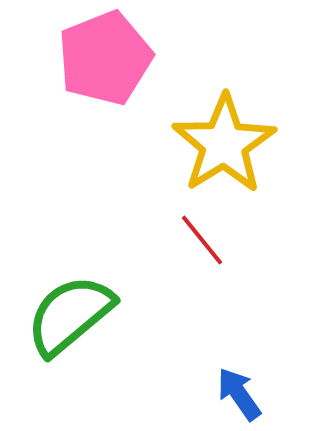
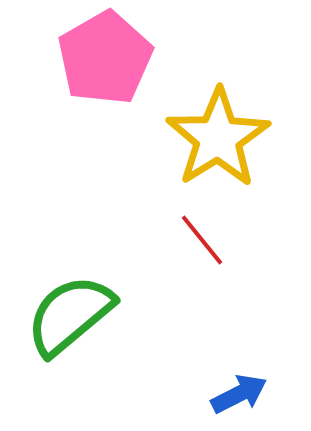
pink pentagon: rotated 8 degrees counterclockwise
yellow star: moved 6 px left, 6 px up
blue arrow: rotated 98 degrees clockwise
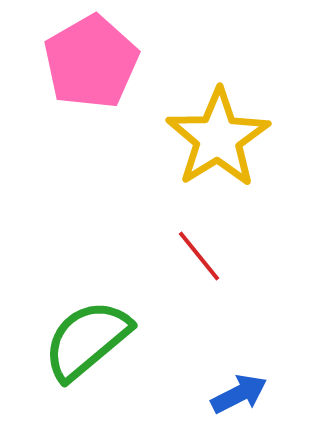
pink pentagon: moved 14 px left, 4 px down
red line: moved 3 px left, 16 px down
green semicircle: moved 17 px right, 25 px down
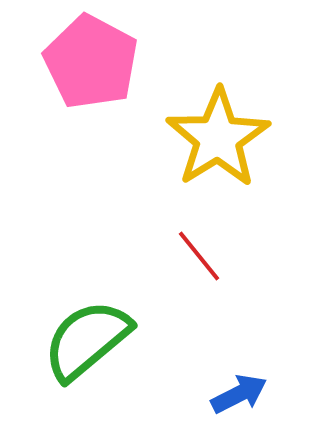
pink pentagon: rotated 14 degrees counterclockwise
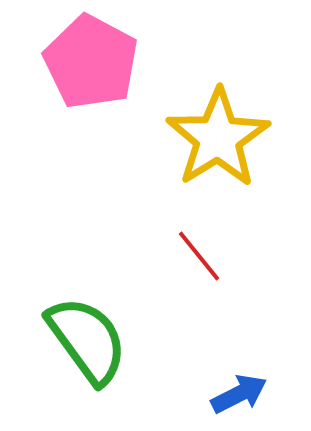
green semicircle: rotated 94 degrees clockwise
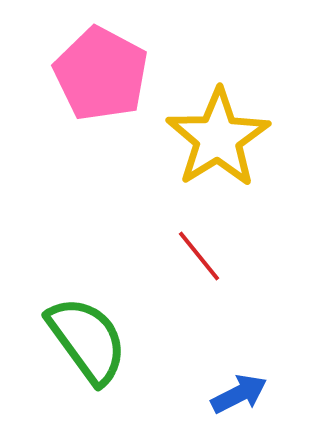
pink pentagon: moved 10 px right, 12 px down
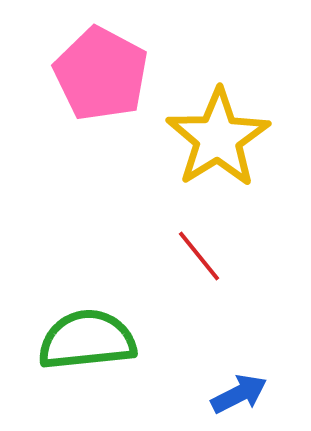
green semicircle: rotated 60 degrees counterclockwise
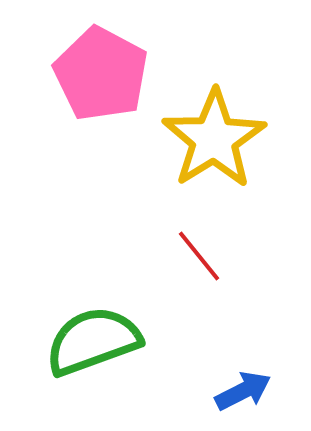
yellow star: moved 4 px left, 1 px down
green semicircle: moved 6 px right, 1 px down; rotated 14 degrees counterclockwise
blue arrow: moved 4 px right, 3 px up
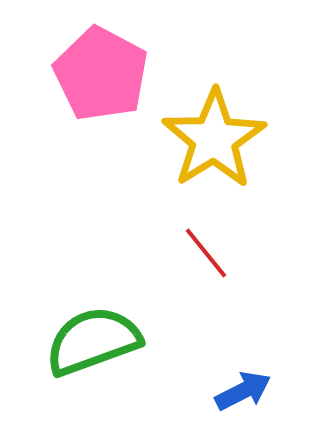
red line: moved 7 px right, 3 px up
